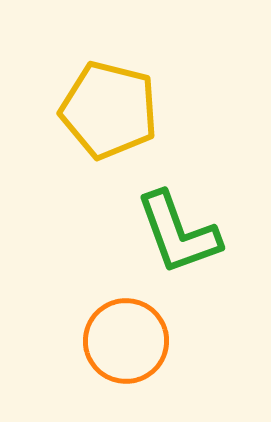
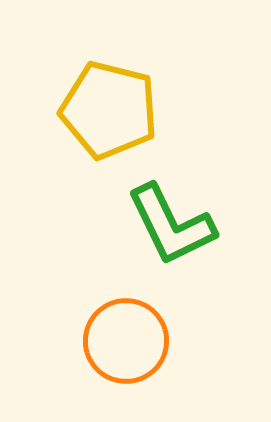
green L-shape: moved 7 px left, 8 px up; rotated 6 degrees counterclockwise
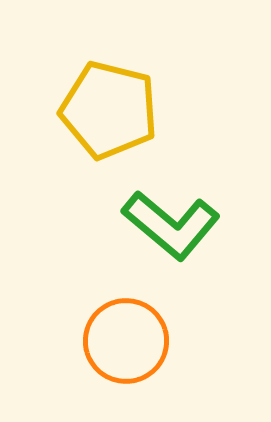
green L-shape: rotated 24 degrees counterclockwise
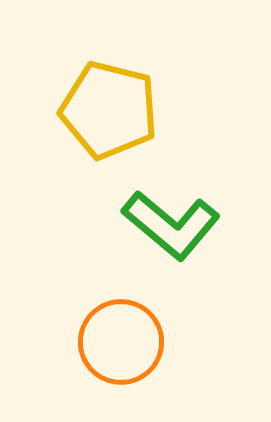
orange circle: moved 5 px left, 1 px down
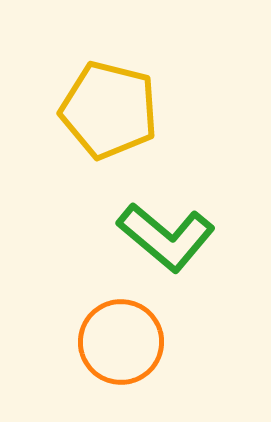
green L-shape: moved 5 px left, 12 px down
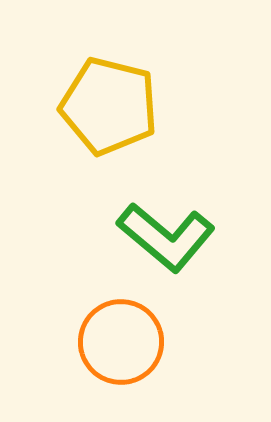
yellow pentagon: moved 4 px up
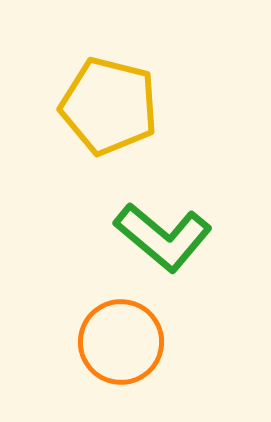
green L-shape: moved 3 px left
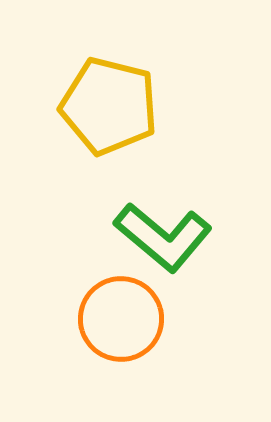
orange circle: moved 23 px up
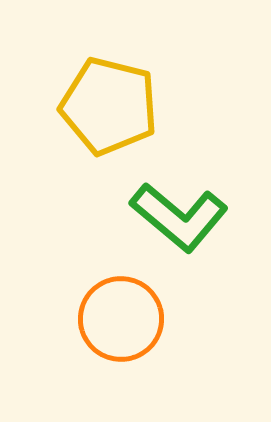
green L-shape: moved 16 px right, 20 px up
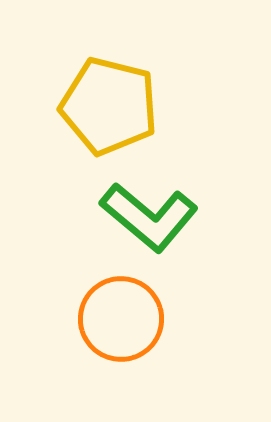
green L-shape: moved 30 px left
